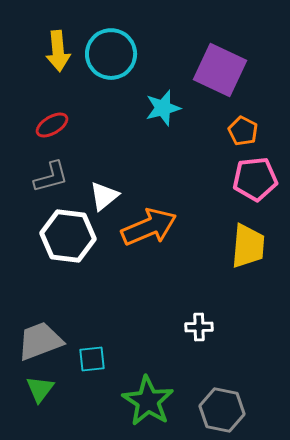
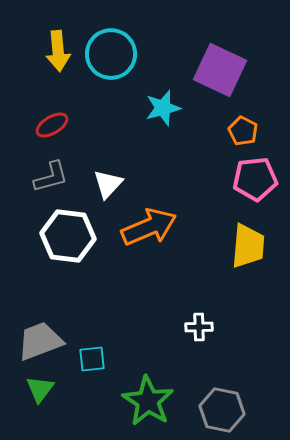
white triangle: moved 4 px right, 12 px up; rotated 8 degrees counterclockwise
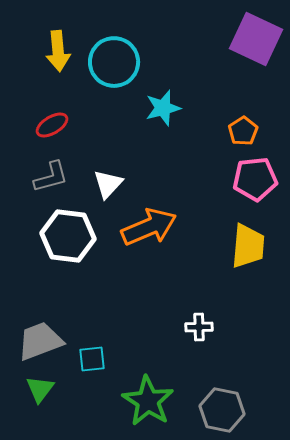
cyan circle: moved 3 px right, 8 px down
purple square: moved 36 px right, 31 px up
orange pentagon: rotated 12 degrees clockwise
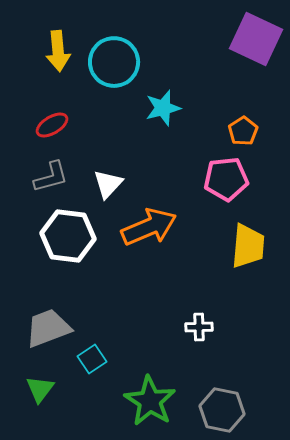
pink pentagon: moved 29 px left
gray trapezoid: moved 8 px right, 13 px up
cyan square: rotated 28 degrees counterclockwise
green star: moved 2 px right
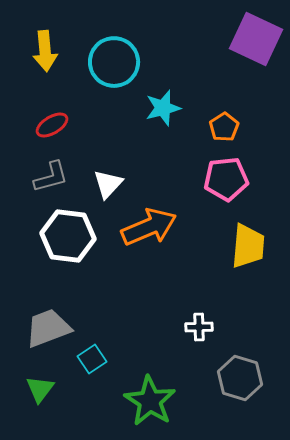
yellow arrow: moved 13 px left
orange pentagon: moved 19 px left, 4 px up
gray hexagon: moved 18 px right, 32 px up; rotated 6 degrees clockwise
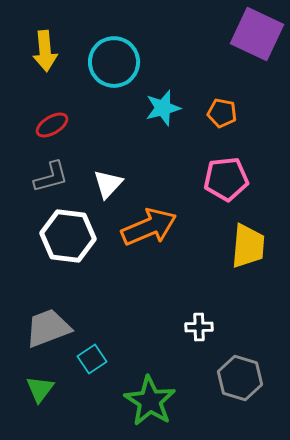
purple square: moved 1 px right, 5 px up
orange pentagon: moved 2 px left, 14 px up; rotated 28 degrees counterclockwise
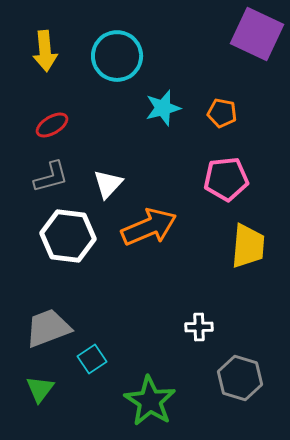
cyan circle: moved 3 px right, 6 px up
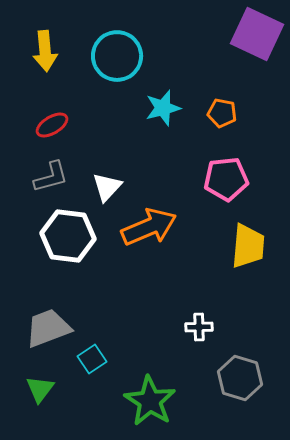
white triangle: moved 1 px left, 3 px down
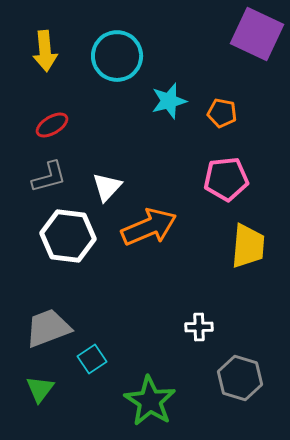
cyan star: moved 6 px right, 7 px up
gray L-shape: moved 2 px left
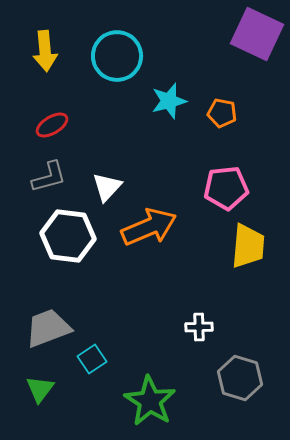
pink pentagon: moved 9 px down
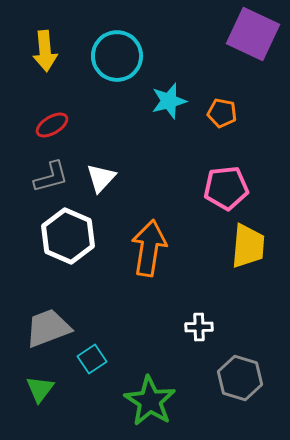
purple square: moved 4 px left
gray L-shape: moved 2 px right
white triangle: moved 6 px left, 9 px up
orange arrow: moved 21 px down; rotated 58 degrees counterclockwise
white hexagon: rotated 16 degrees clockwise
